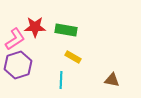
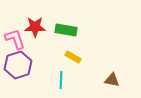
pink L-shape: rotated 75 degrees counterclockwise
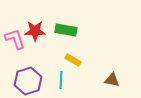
red star: moved 4 px down
yellow rectangle: moved 3 px down
purple hexagon: moved 10 px right, 16 px down
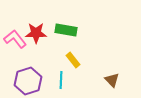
red star: moved 1 px right, 2 px down
pink L-shape: rotated 20 degrees counterclockwise
yellow rectangle: rotated 21 degrees clockwise
brown triangle: rotated 35 degrees clockwise
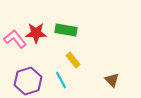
cyan line: rotated 30 degrees counterclockwise
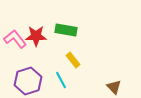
red star: moved 3 px down
brown triangle: moved 2 px right, 7 px down
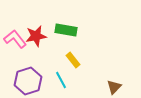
red star: rotated 10 degrees counterclockwise
brown triangle: rotated 28 degrees clockwise
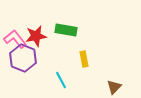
yellow rectangle: moved 11 px right, 1 px up; rotated 28 degrees clockwise
purple hexagon: moved 5 px left, 23 px up; rotated 20 degrees counterclockwise
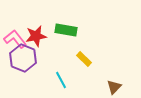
yellow rectangle: rotated 35 degrees counterclockwise
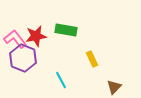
yellow rectangle: moved 8 px right; rotated 21 degrees clockwise
